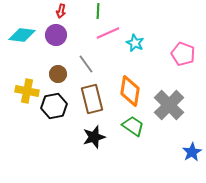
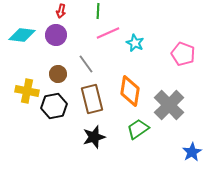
green trapezoid: moved 5 px right, 3 px down; rotated 70 degrees counterclockwise
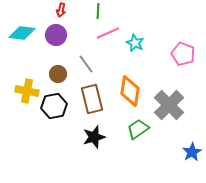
red arrow: moved 1 px up
cyan diamond: moved 2 px up
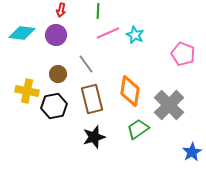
cyan star: moved 8 px up
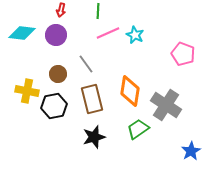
gray cross: moved 3 px left; rotated 12 degrees counterclockwise
blue star: moved 1 px left, 1 px up
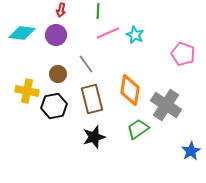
orange diamond: moved 1 px up
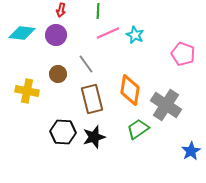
black hexagon: moved 9 px right, 26 px down; rotated 15 degrees clockwise
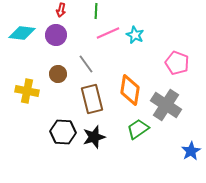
green line: moved 2 px left
pink pentagon: moved 6 px left, 9 px down
